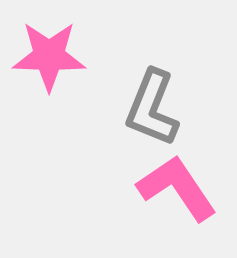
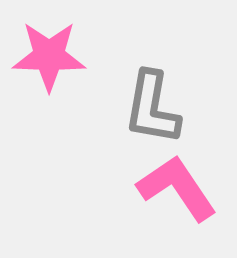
gray L-shape: rotated 12 degrees counterclockwise
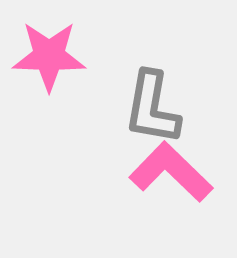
pink L-shape: moved 6 px left, 16 px up; rotated 12 degrees counterclockwise
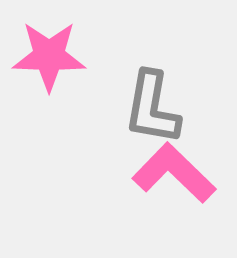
pink L-shape: moved 3 px right, 1 px down
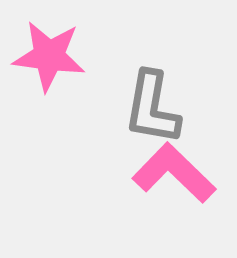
pink star: rotated 6 degrees clockwise
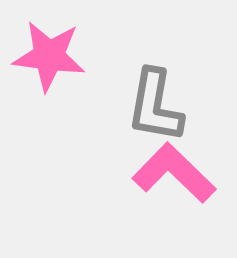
gray L-shape: moved 3 px right, 2 px up
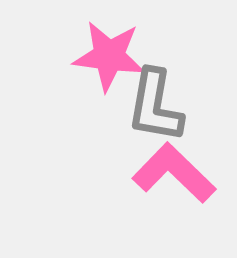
pink star: moved 60 px right
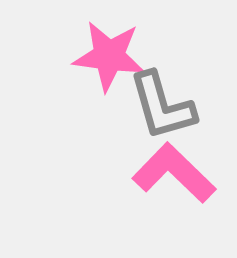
gray L-shape: moved 7 px right; rotated 26 degrees counterclockwise
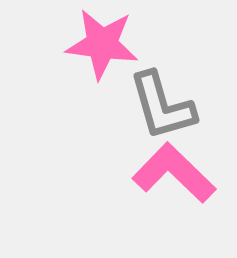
pink star: moved 7 px left, 12 px up
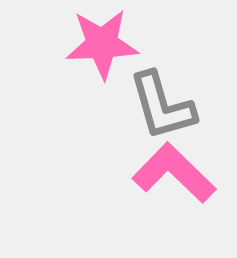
pink star: rotated 10 degrees counterclockwise
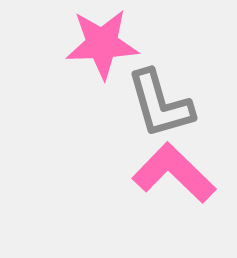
gray L-shape: moved 2 px left, 2 px up
